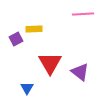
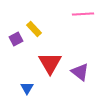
yellow rectangle: rotated 49 degrees clockwise
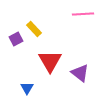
red triangle: moved 2 px up
purple triangle: moved 1 px down
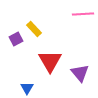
purple triangle: rotated 12 degrees clockwise
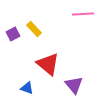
purple square: moved 3 px left, 5 px up
red triangle: moved 2 px left, 3 px down; rotated 20 degrees counterclockwise
purple triangle: moved 6 px left, 12 px down
blue triangle: rotated 40 degrees counterclockwise
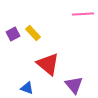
yellow rectangle: moved 1 px left, 4 px down
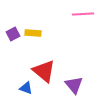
yellow rectangle: rotated 42 degrees counterclockwise
red triangle: moved 4 px left, 7 px down
blue triangle: moved 1 px left
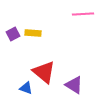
red triangle: moved 1 px down
purple triangle: rotated 18 degrees counterclockwise
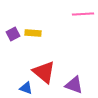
purple triangle: rotated 12 degrees counterclockwise
